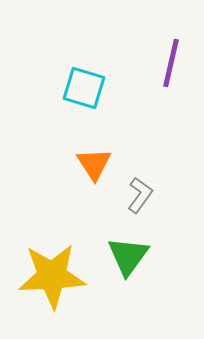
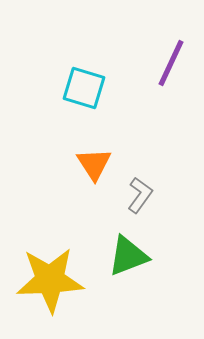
purple line: rotated 12 degrees clockwise
green triangle: rotated 33 degrees clockwise
yellow star: moved 2 px left, 4 px down
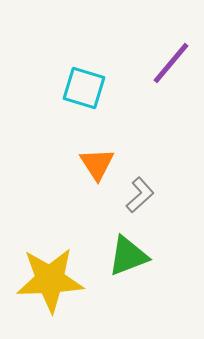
purple line: rotated 15 degrees clockwise
orange triangle: moved 3 px right
gray L-shape: rotated 12 degrees clockwise
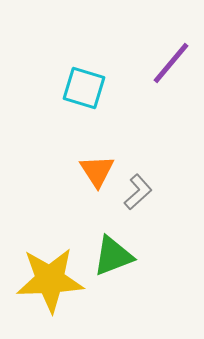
orange triangle: moved 7 px down
gray L-shape: moved 2 px left, 3 px up
green triangle: moved 15 px left
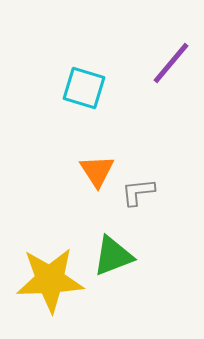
gray L-shape: rotated 144 degrees counterclockwise
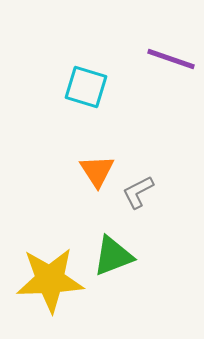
purple line: moved 4 px up; rotated 69 degrees clockwise
cyan square: moved 2 px right, 1 px up
gray L-shape: rotated 21 degrees counterclockwise
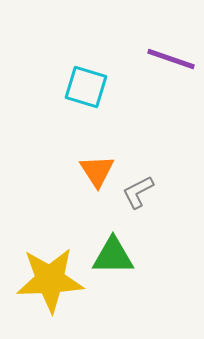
green triangle: rotated 21 degrees clockwise
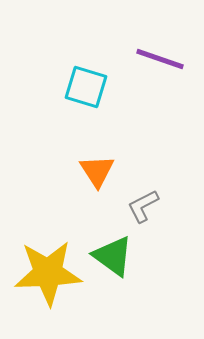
purple line: moved 11 px left
gray L-shape: moved 5 px right, 14 px down
green triangle: rotated 36 degrees clockwise
yellow star: moved 2 px left, 7 px up
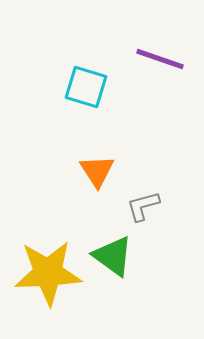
gray L-shape: rotated 12 degrees clockwise
